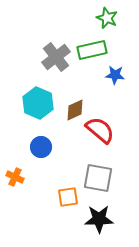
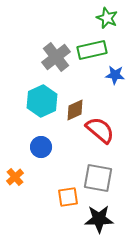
cyan hexagon: moved 4 px right, 2 px up; rotated 12 degrees clockwise
orange cross: rotated 24 degrees clockwise
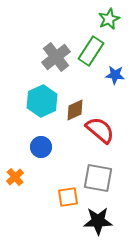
green star: moved 2 px right, 1 px down; rotated 25 degrees clockwise
green rectangle: moved 1 px left, 1 px down; rotated 44 degrees counterclockwise
black star: moved 1 px left, 2 px down
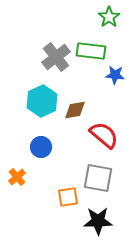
green star: moved 2 px up; rotated 10 degrees counterclockwise
green rectangle: rotated 64 degrees clockwise
brown diamond: rotated 15 degrees clockwise
red semicircle: moved 4 px right, 5 px down
orange cross: moved 2 px right
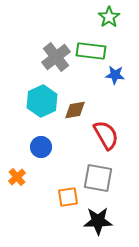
red semicircle: moved 2 px right; rotated 20 degrees clockwise
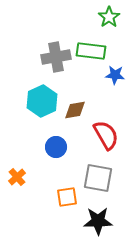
gray cross: rotated 28 degrees clockwise
blue circle: moved 15 px right
orange square: moved 1 px left
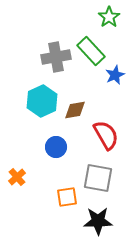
green rectangle: rotated 40 degrees clockwise
blue star: rotated 30 degrees counterclockwise
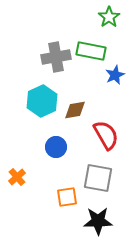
green rectangle: rotated 36 degrees counterclockwise
